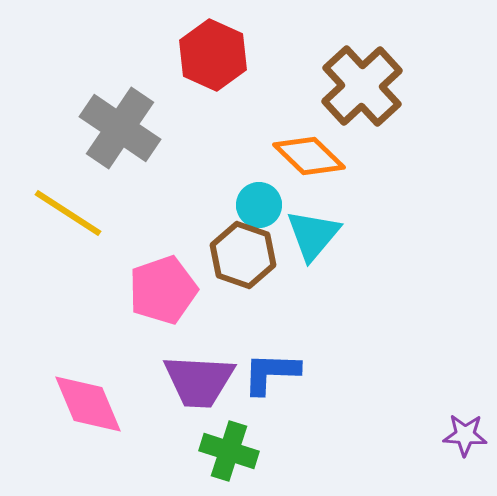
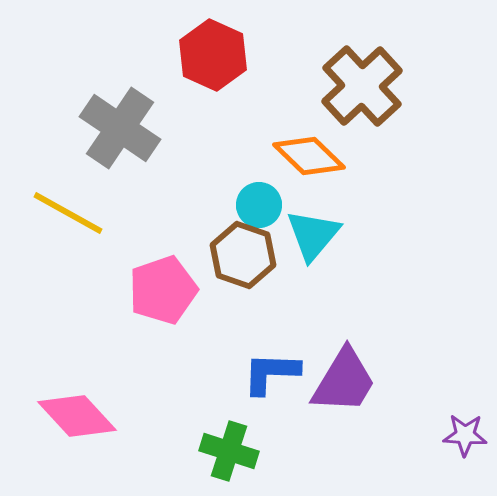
yellow line: rotated 4 degrees counterclockwise
purple trapezoid: moved 145 px right; rotated 62 degrees counterclockwise
pink diamond: moved 11 px left, 12 px down; rotated 20 degrees counterclockwise
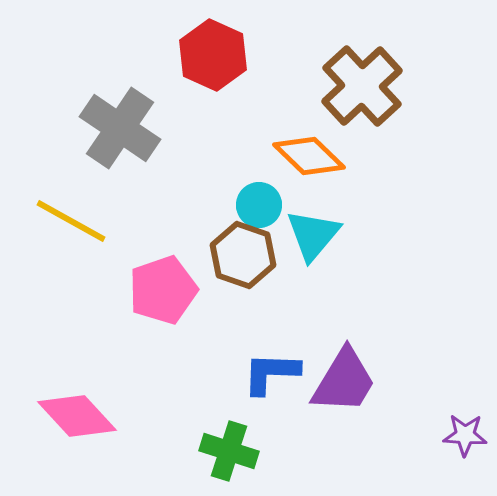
yellow line: moved 3 px right, 8 px down
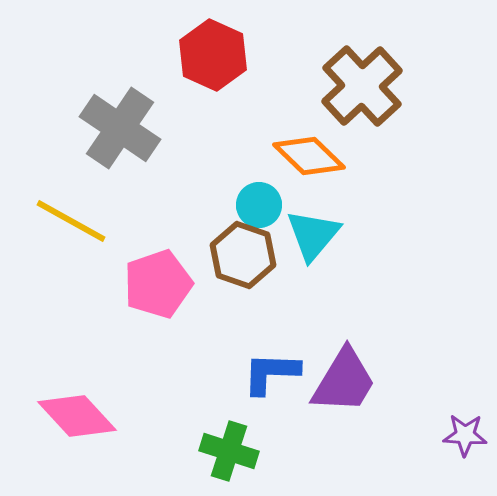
pink pentagon: moved 5 px left, 6 px up
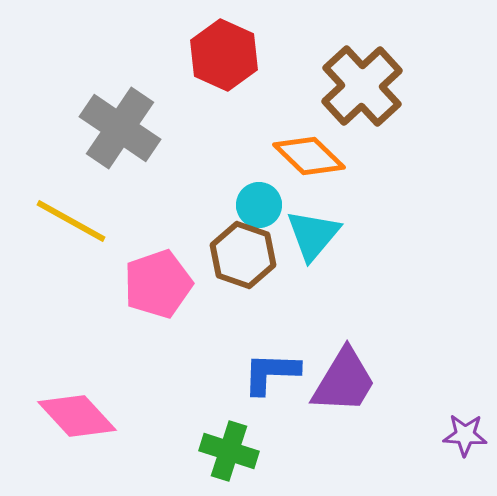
red hexagon: moved 11 px right
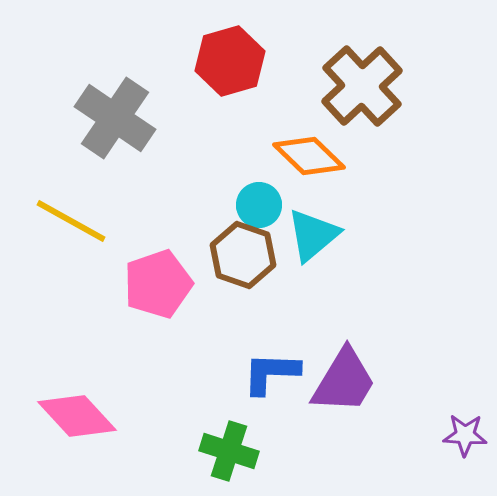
red hexagon: moved 6 px right, 6 px down; rotated 20 degrees clockwise
gray cross: moved 5 px left, 10 px up
cyan triangle: rotated 10 degrees clockwise
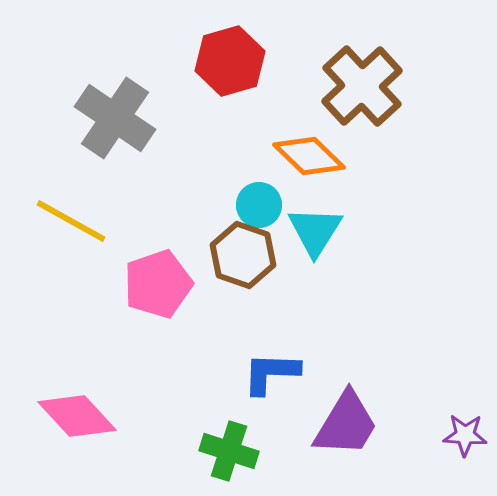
cyan triangle: moved 2 px right, 4 px up; rotated 18 degrees counterclockwise
purple trapezoid: moved 2 px right, 43 px down
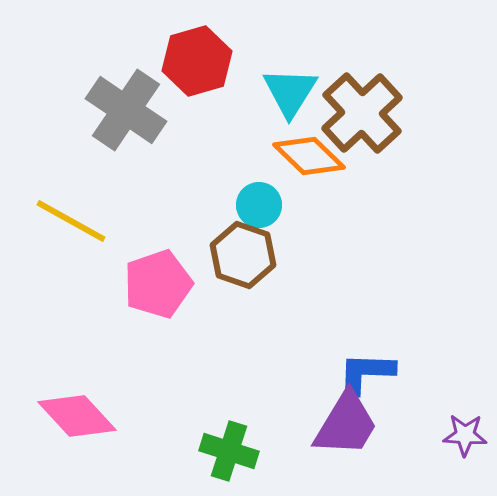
red hexagon: moved 33 px left
brown cross: moved 27 px down
gray cross: moved 11 px right, 8 px up
cyan triangle: moved 25 px left, 139 px up
blue L-shape: moved 95 px right
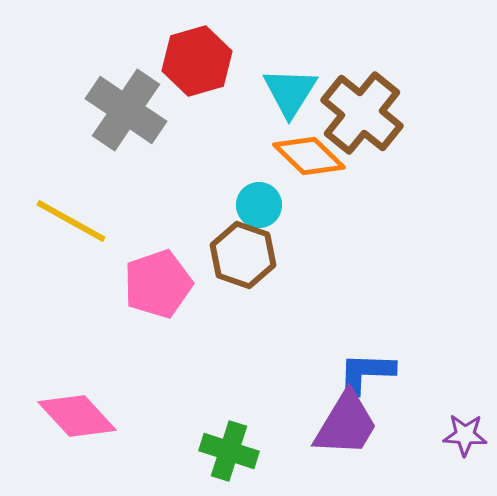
brown cross: rotated 8 degrees counterclockwise
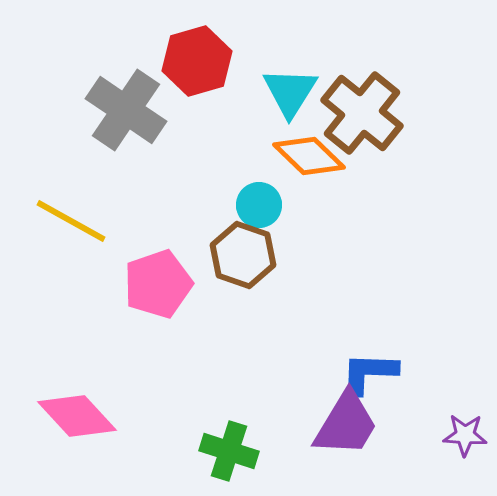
blue L-shape: moved 3 px right
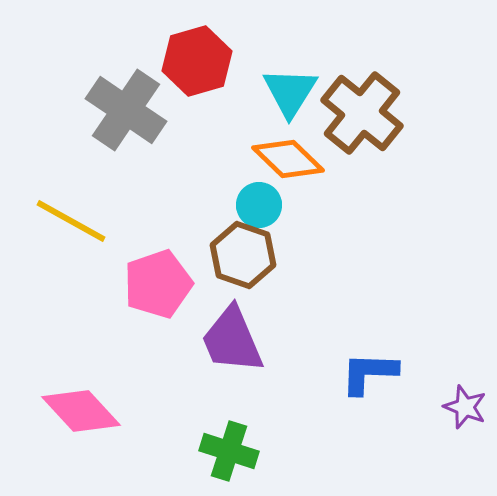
orange diamond: moved 21 px left, 3 px down
pink diamond: moved 4 px right, 5 px up
purple trapezoid: moved 114 px left, 84 px up; rotated 126 degrees clockwise
purple star: moved 28 px up; rotated 18 degrees clockwise
